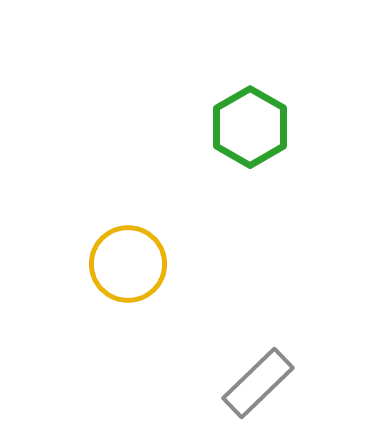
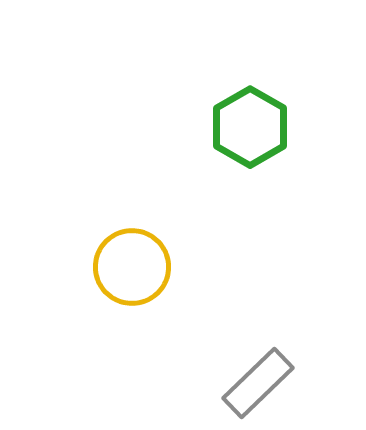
yellow circle: moved 4 px right, 3 px down
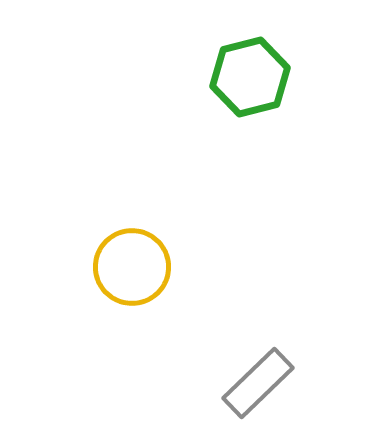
green hexagon: moved 50 px up; rotated 16 degrees clockwise
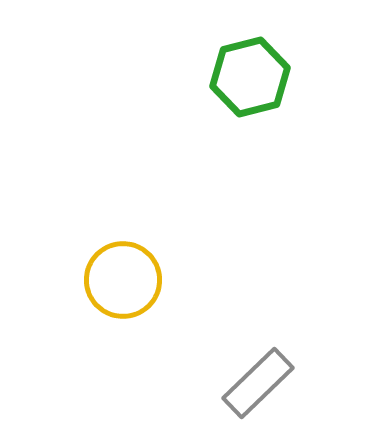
yellow circle: moved 9 px left, 13 px down
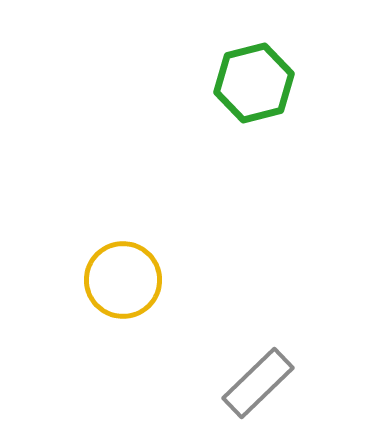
green hexagon: moved 4 px right, 6 px down
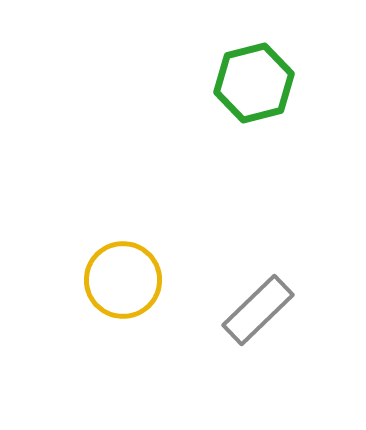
gray rectangle: moved 73 px up
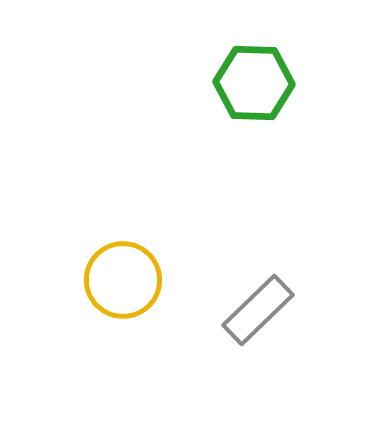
green hexagon: rotated 16 degrees clockwise
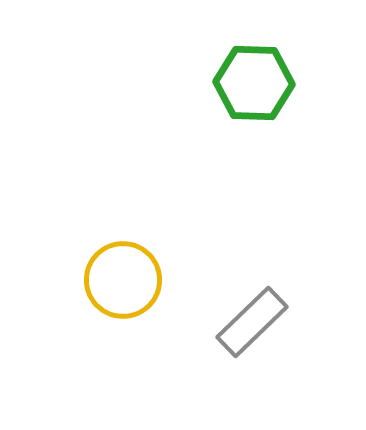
gray rectangle: moved 6 px left, 12 px down
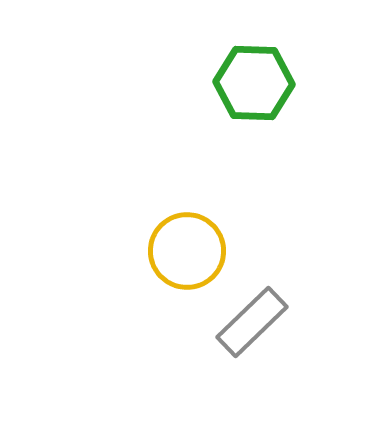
yellow circle: moved 64 px right, 29 px up
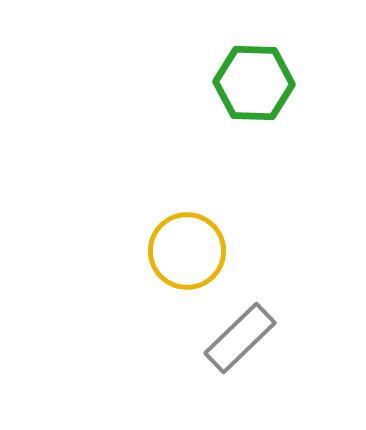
gray rectangle: moved 12 px left, 16 px down
